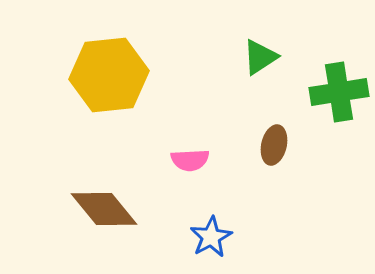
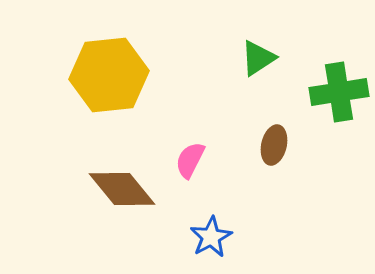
green triangle: moved 2 px left, 1 px down
pink semicircle: rotated 120 degrees clockwise
brown diamond: moved 18 px right, 20 px up
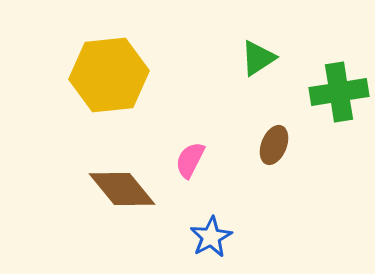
brown ellipse: rotated 9 degrees clockwise
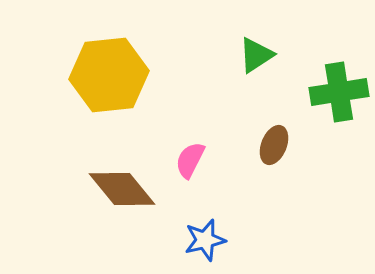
green triangle: moved 2 px left, 3 px up
blue star: moved 6 px left, 3 px down; rotated 15 degrees clockwise
